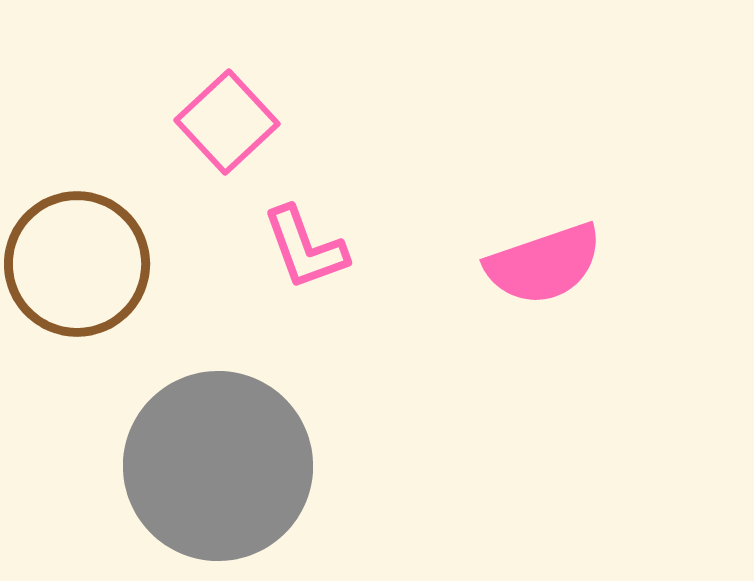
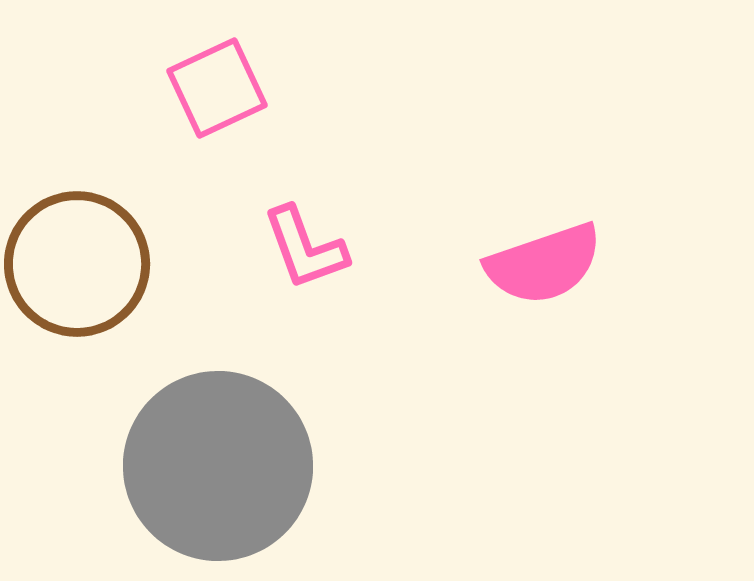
pink square: moved 10 px left, 34 px up; rotated 18 degrees clockwise
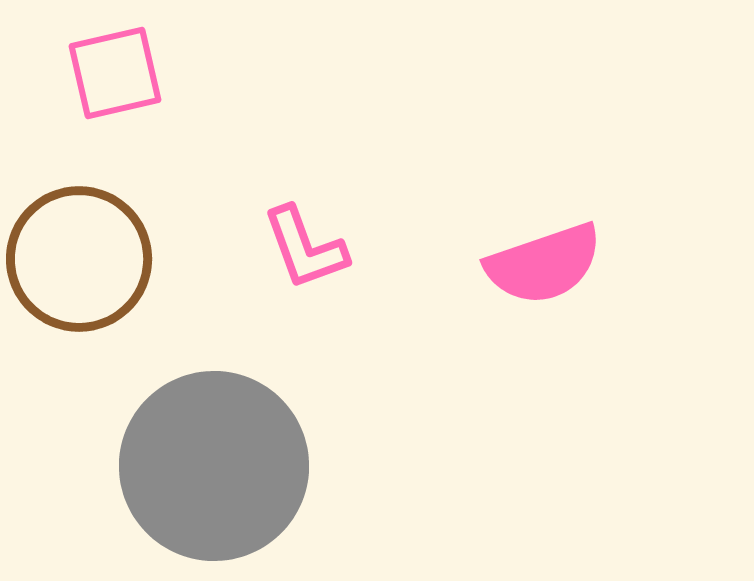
pink square: moved 102 px left, 15 px up; rotated 12 degrees clockwise
brown circle: moved 2 px right, 5 px up
gray circle: moved 4 px left
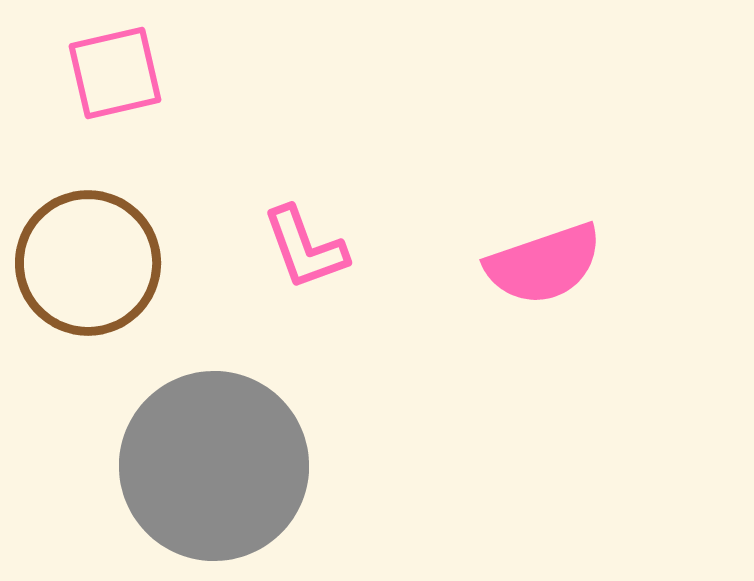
brown circle: moved 9 px right, 4 px down
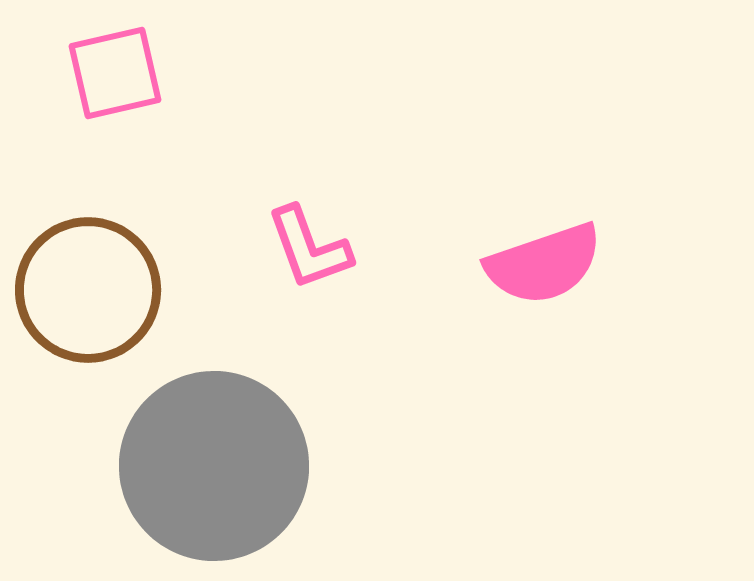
pink L-shape: moved 4 px right
brown circle: moved 27 px down
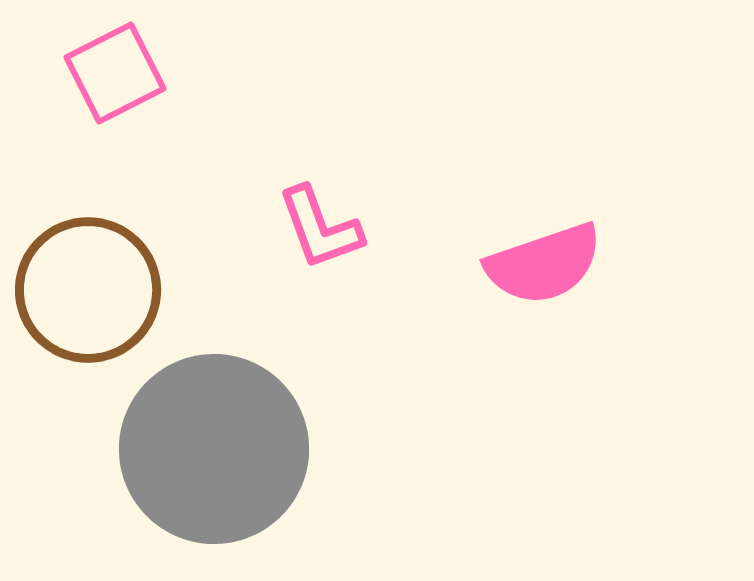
pink square: rotated 14 degrees counterclockwise
pink L-shape: moved 11 px right, 20 px up
gray circle: moved 17 px up
